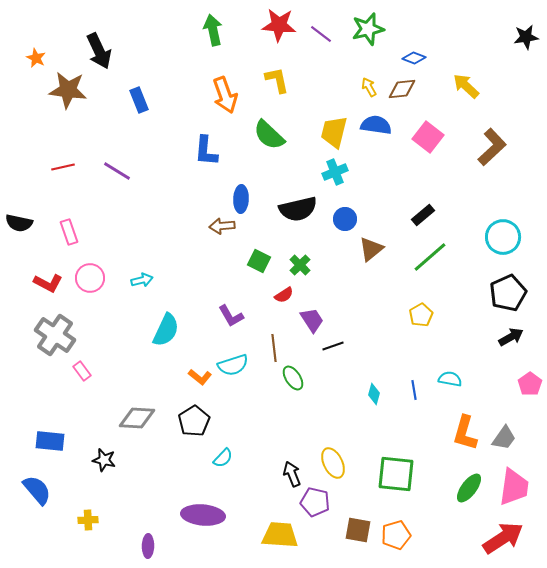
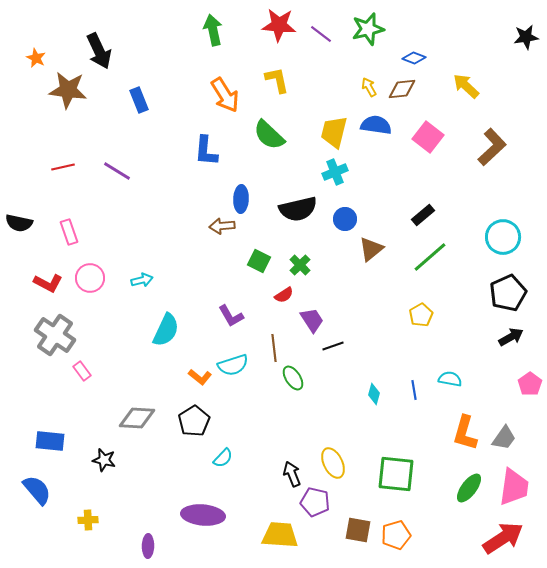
orange arrow at (225, 95): rotated 12 degrees counterclockwise
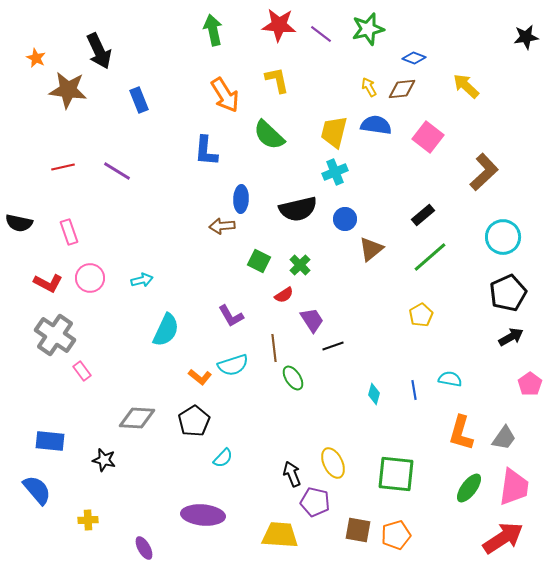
brown L-shape at (492, 147): moved 8 px left, 25 px down
orange L-shape at (465, 433): moved 4 px left
purple ellipse at (148, 546): moved 4 px left, 2 px down; rotated 30 degrees counterclockwise
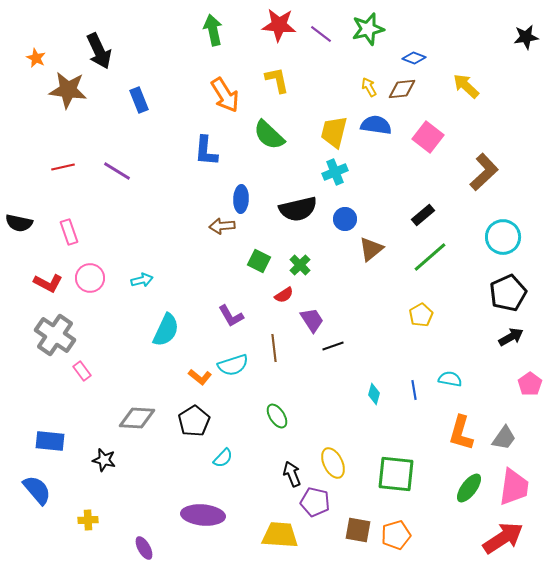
green ellipse at (293, 378): moved 16 px left, 38 px down
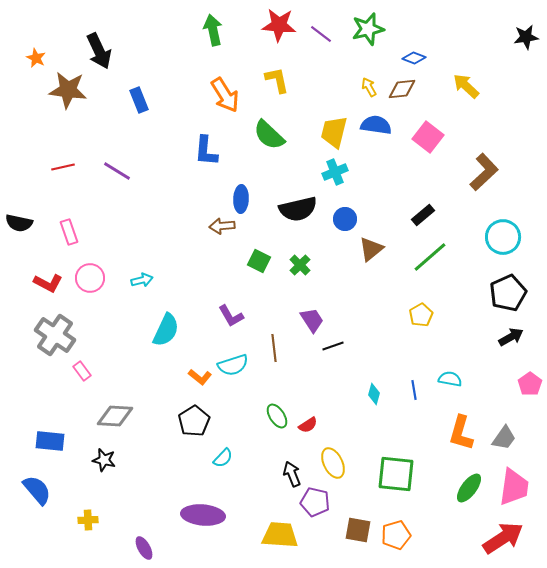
red semicircle at (284, 295): moved 24 px right, 130 px down
gray diamond at (137, 418): moved 22 px left, 2 px up
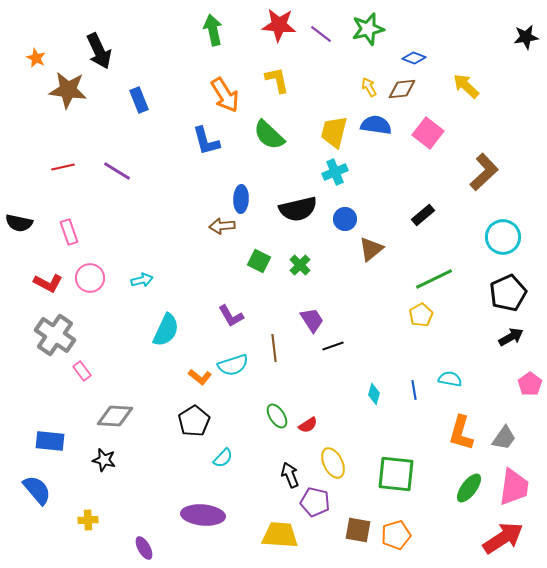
pink square at (428, 137): moved 4 px up
blue L-shape at (206, 151): moved 10 px up; rotated 20 degrees counterclockwise
green line at (430, 257): moved 4 px right, 22 px down; rotated 15 degrees clockwise
black arrow at (292, 474): moved 2 px left, 1 px down
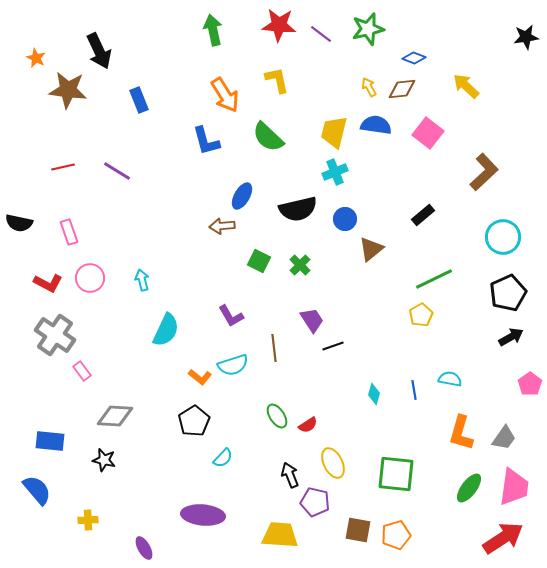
green semicircle at (269, 135): moved 1 px left, 2 px down
blue ellipse at (241, 199): moved 1 px right, 3 px up; rotated 28 degrees clockwise
cyan arrow at (142, 280): rotated 90 degrees counterclockwise
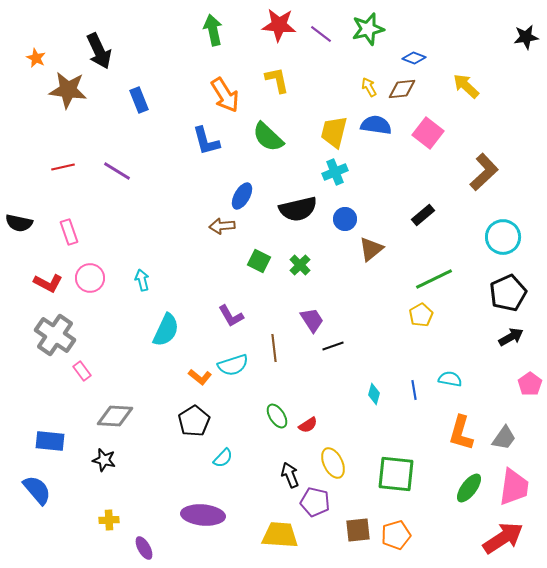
yellow cross at (88, 520): moved 21 px right
brown square at (358, 530): rotated 16 degrees counterclockwise
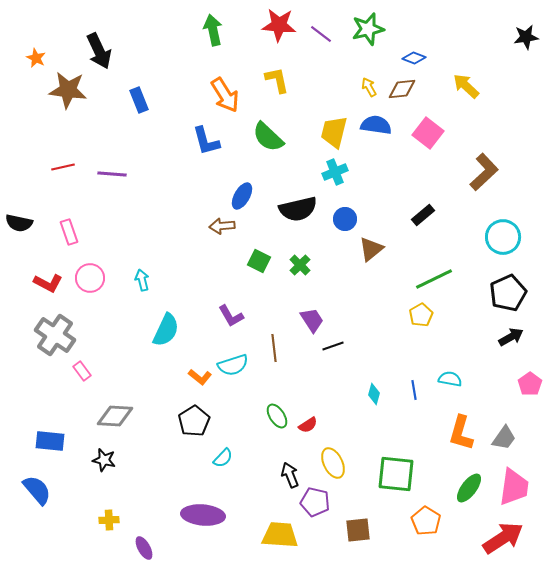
purple line at (117, 171): moved 5 px left, 3 px down; rotated 28 degrees counterclockwise
orange pentagon at (396, 535): moved 30 px right, 14 px up; rotated 24 degrees counterclockwise
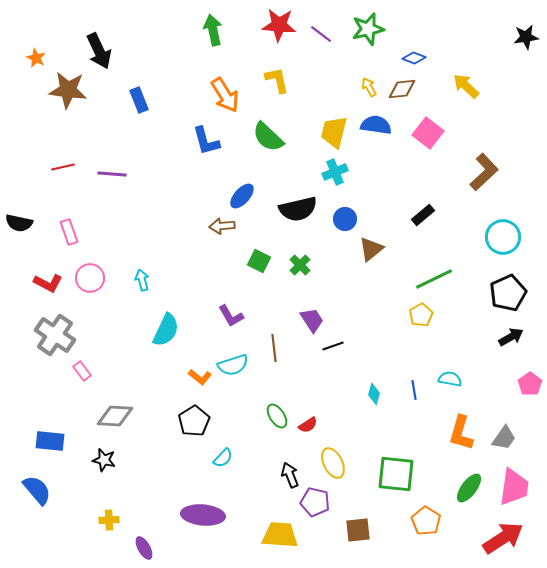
blue ellipse at (242, 196): rotated 12 degrees clockwise
